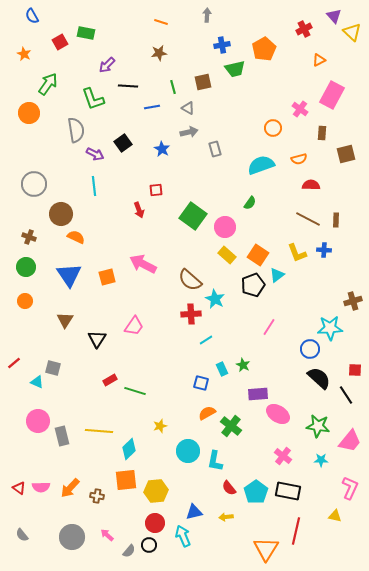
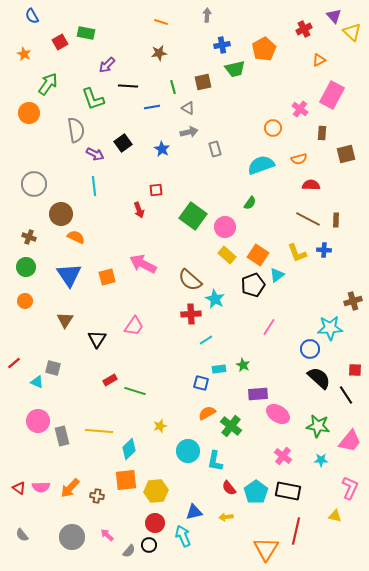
cyan rectangle at (222, 369): moved 3 px left; rotated 72 degrees counterclockwise
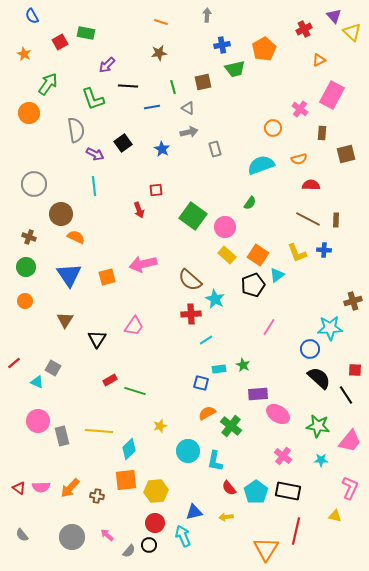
pink arrow at (143, 264): rotated 40 degrees counterclockwise
gray square at (53, 368): rotated 14 degrees clockwise
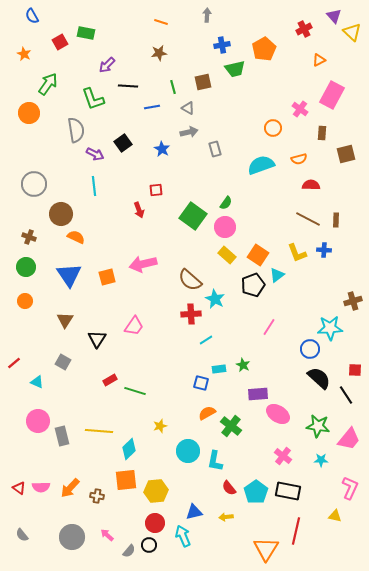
green semicircle at (250, 203): moved 24 px left
gray square at (53, 368): moved 10 px right, 6 px up
pink trapezoid at (350, 441): moved 1 px left, 2 px up
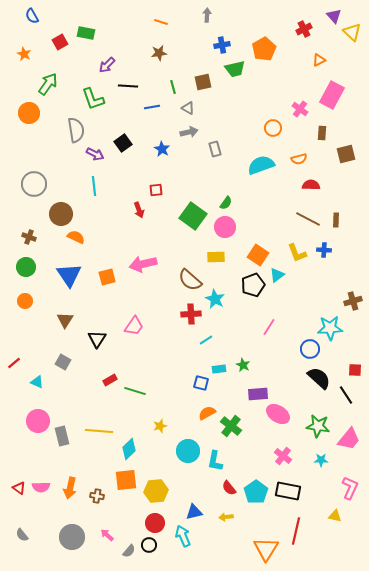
yellow rectangle at (227, 255): moved 11 px left, 2 px down; rotated 42 degrees counterclockwise
orange arrow at (70, 488): rotated 30 degrees counterclockwise
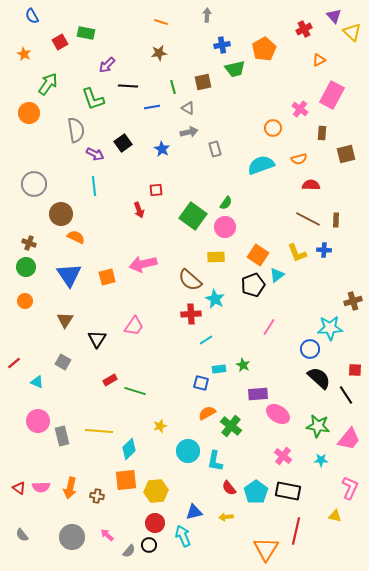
brown cross at (29, 237): moved 6 px down
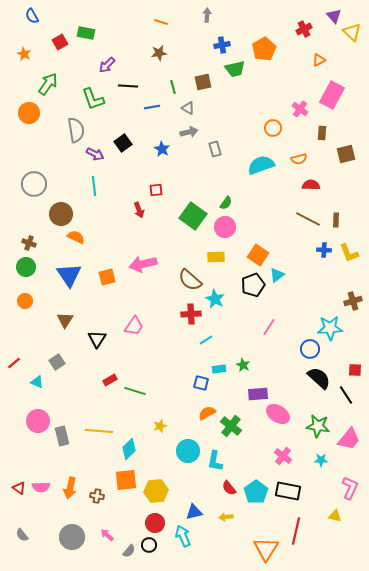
yellow L-shape at (297, 253): moved 52 px right
gray square at (63, 362): moved 6 px left; rotated 28 degrees clockwise
